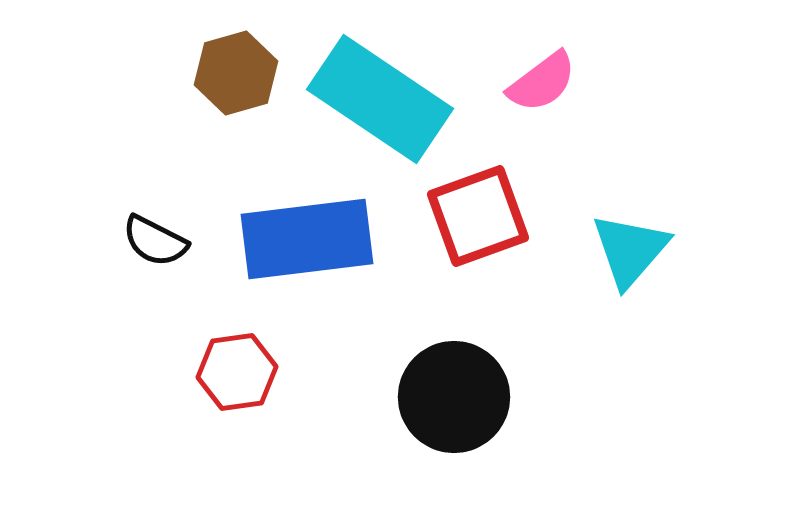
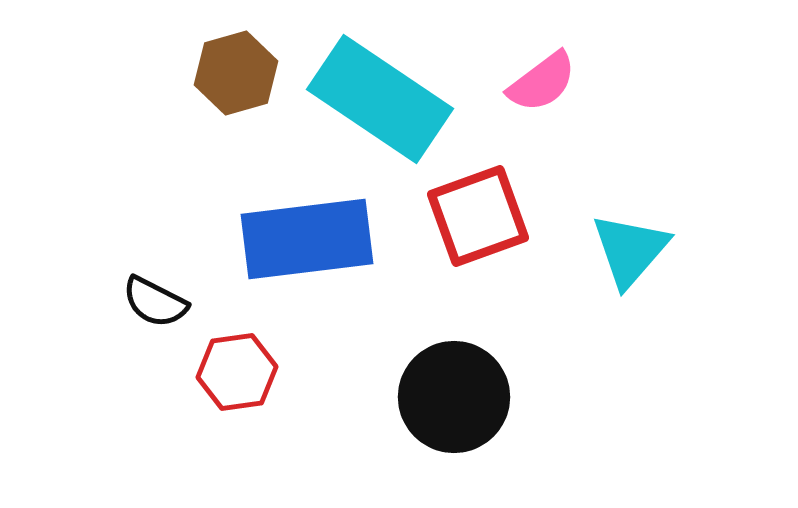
black semicircle: moved 61 px down
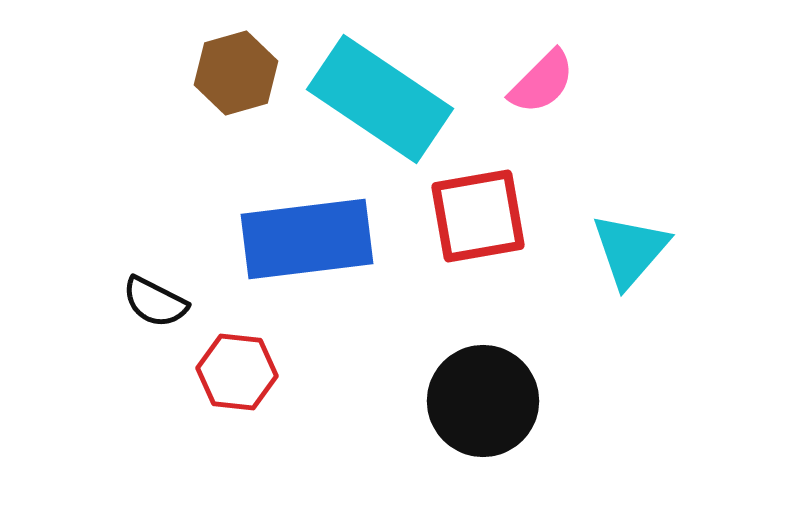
pink semicircle: rotated 8 degrees counterclockwise
red square: rotated 10 degrees clockwise
red hexagon: rotated 14 degrees clockwise
black circle: moved 29 px right, 4 px down
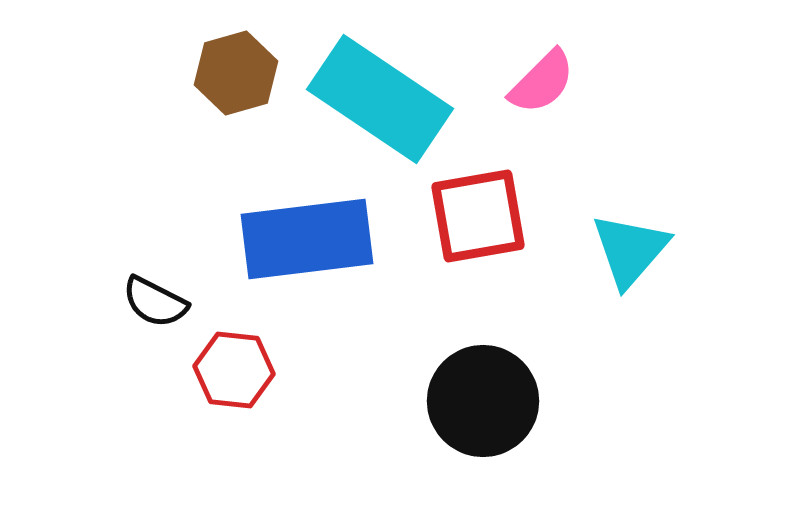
red hexagon: moved 3 px left, 2 px up
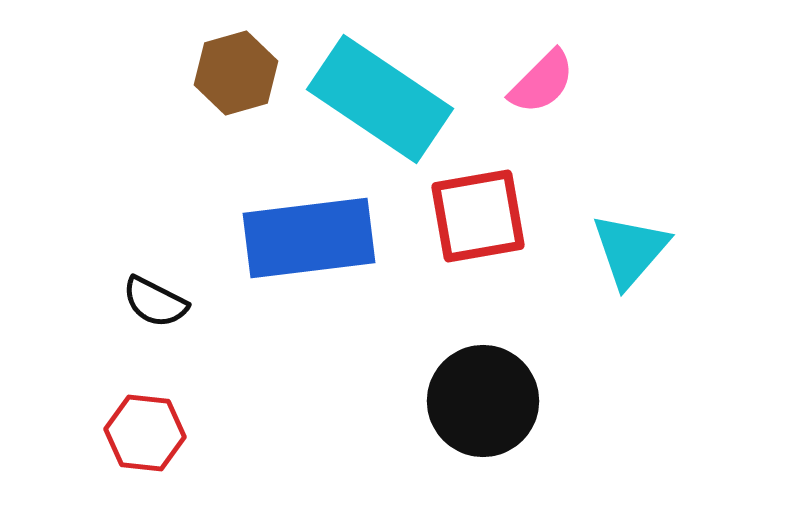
blue rectangle: moved 2 px right, 1 px up
red hexagon: moved 89 px left, 63 px down
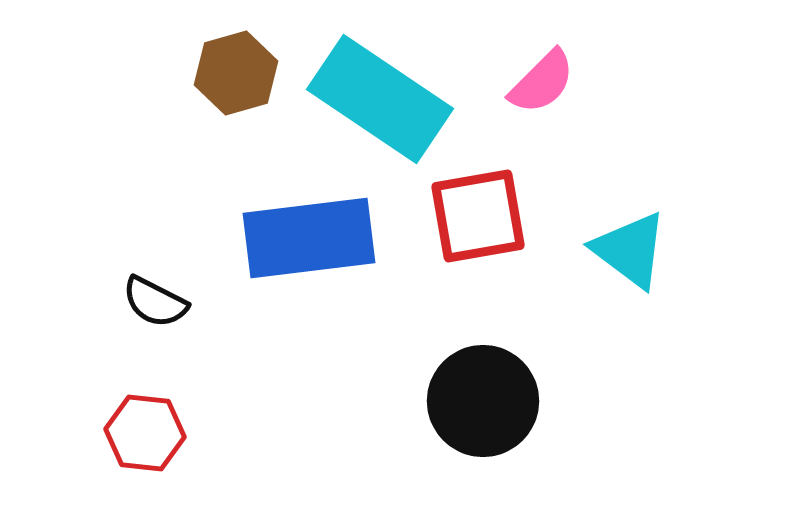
cyan triangle: rotated 34 degrees counterclockwise
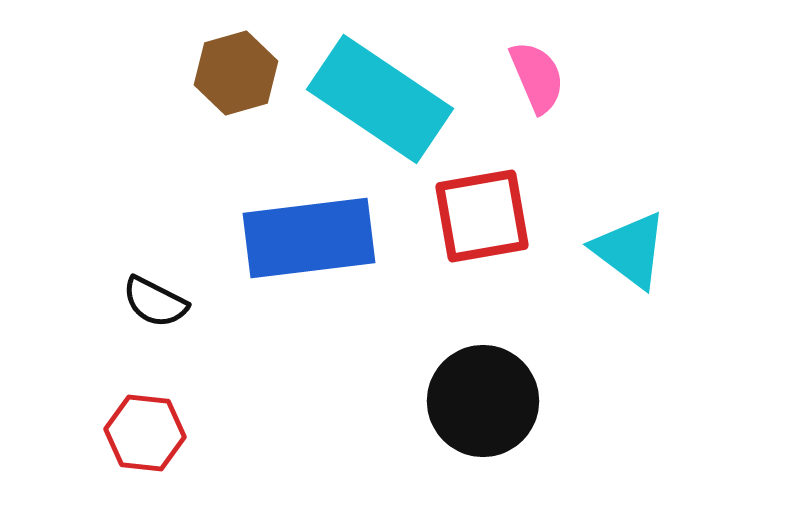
pink semicircle: moved 5 px left, 5 px up; rotated 68 degrees counterclockwise
red square: moved 4 px right
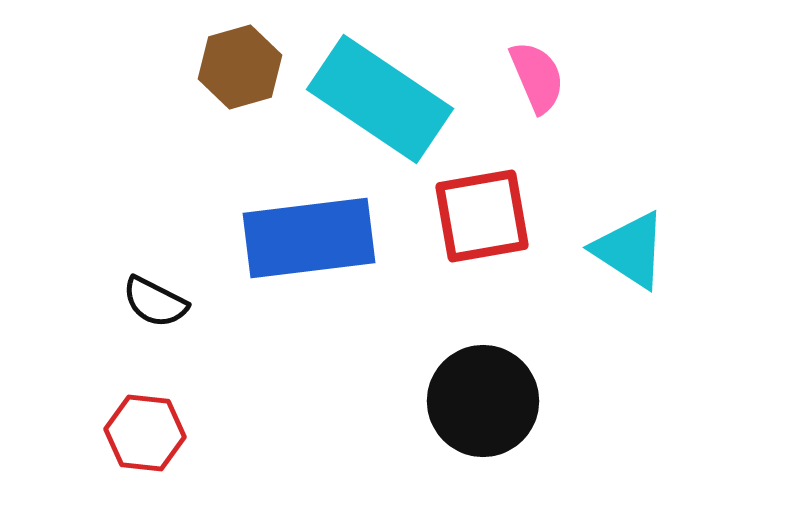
brown hexagon: moved 4 px right, 6 px up
cyan triangle: rotated 4 degrees counterclockwise
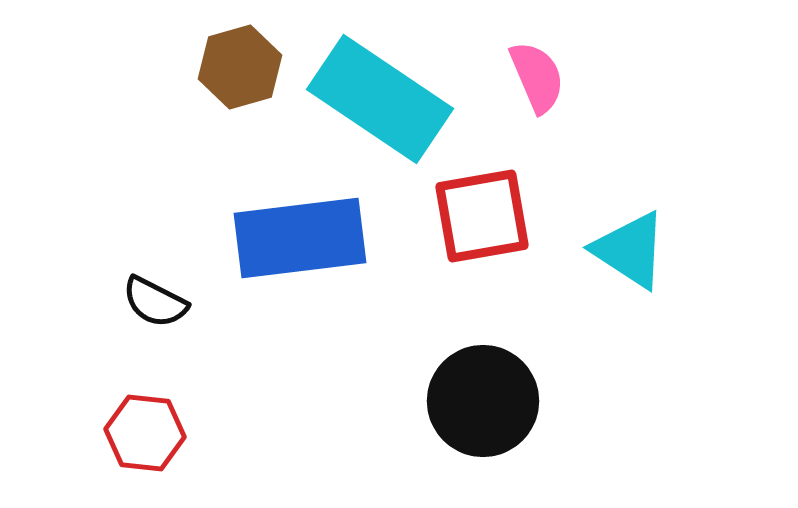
blue rectangle: moved 9 px left
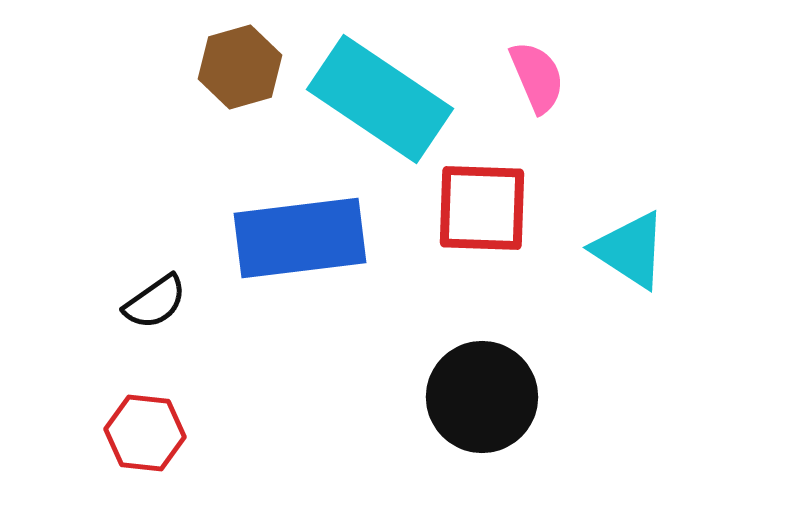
red square: moved 8 px up; rotated 12 degrees clockwise
black semicircle: rotated 62 degrees counterclockwise
black circle: moved 1 px left, 4 px up
